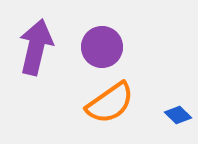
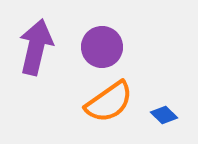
orange semicircle: moved 1 px left, 1 px up
blue diamond: moved 14 px left
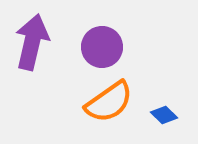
purple arrow: moved 4 px left, 5 px up
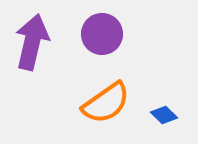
purple circle: moved 13 px up
orange semicircle: moved 3 px left, 1 px down
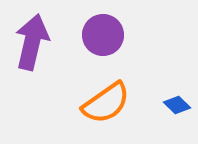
purple circle: moved 1 px right, 1 px down
blue diamond: moved 13 px right, 10 px up
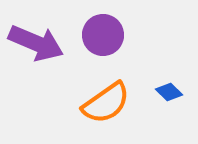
purple arrow: moved 4 px right, 1 px down; rotated 100 degrees clockwise
blue diamond: moved 8 px left, 13 px up
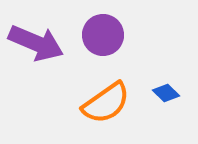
blue diamond: moved 3 px left, 1 px down
